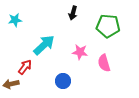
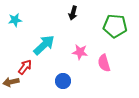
green pentagon: moved 7 px right
brown arrow: moved 2 px up
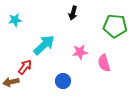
pink star: rotated 14 degrees counterclockwise
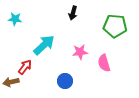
cyan star: moved 1 px up; rotated 16 degrees clockwise
blue circle: moved 2 px right
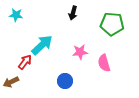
cyan star: moved 1 px right, 4 px up
green pentagon: moved 3 px left, 2 px up
cyan arrow: moved 2 px left
red arrow: moved 5 px up
brown arrow: rotated 14 degrees counterclockwise
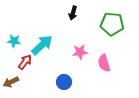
cyan star: moved 2 px left, 26 px down
blue circle: moved 1 px left, 1 px down
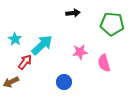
black arrow: rotated 112 degrees counterclockwise
cyan star: moved 1 px right, 2 px up; rotated 24 degrees clockwise
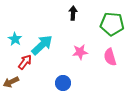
black arrow: rotated 80 degrees counterclockwise
pink semicircle: moved 6 px right, 6 px up
blue circle: moved 1 px left, 1 px down
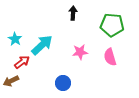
green pentagon: moved 1 px down
red arrow: moved 3 px left; rotated 14 degrees clockwise
brown arrow: moved 1 px up
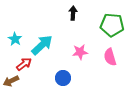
red arrow: moved 2 px right, 2 px down
blue circle: moved 5 px up
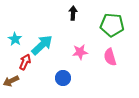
red arrow: moved 1 px right, 2 px up; rotated 28 degrees counterclockwise
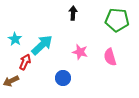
green pentagon: moved 5 px right, 5 px up
pink star: rotated 21 degrees clockwise
